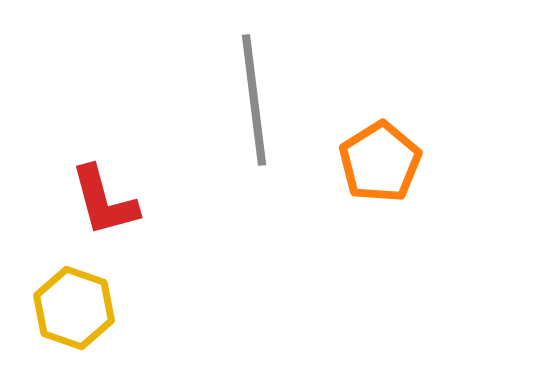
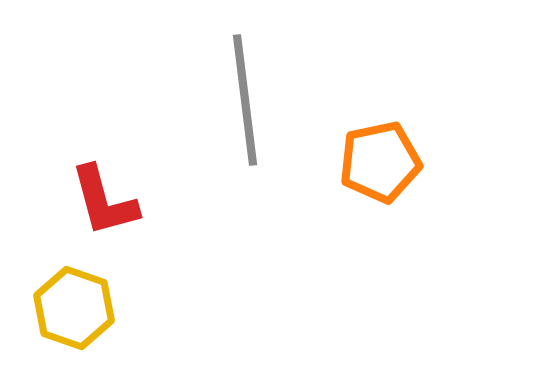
gray line: moved 9 px left
orange pentagon: rotated 20 degrees clockwise
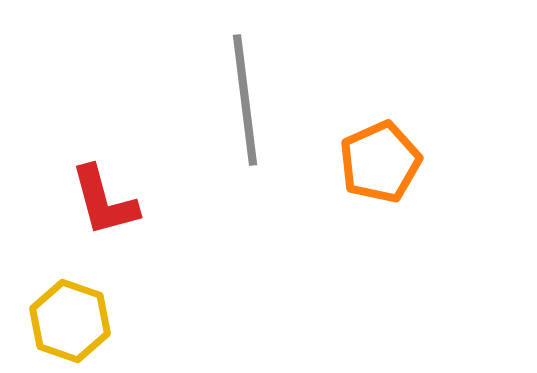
orange pentagon: rotated 12 degrees counterclockwise
yellow hexagon: moved 4 px left, 13 px down
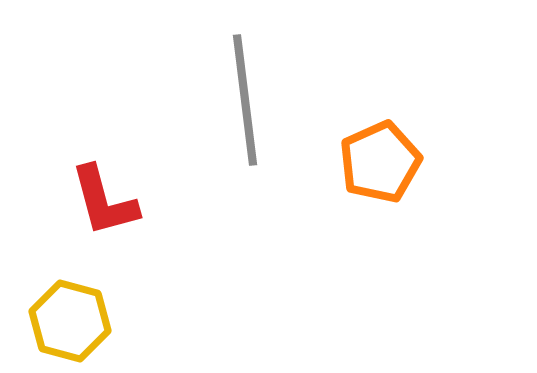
yellow hexagon: rotated 4 degrees counterclockwise
